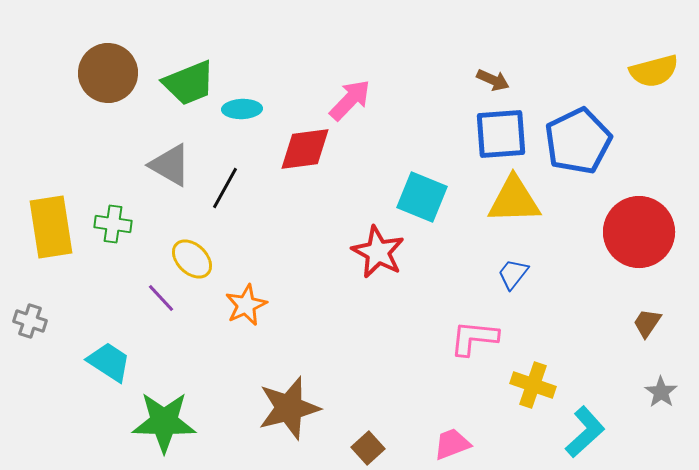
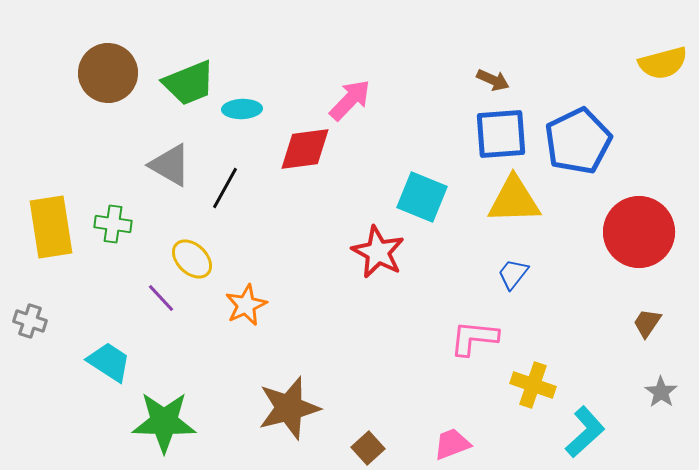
yellow semicircle: moved 9 px right, 8 px up
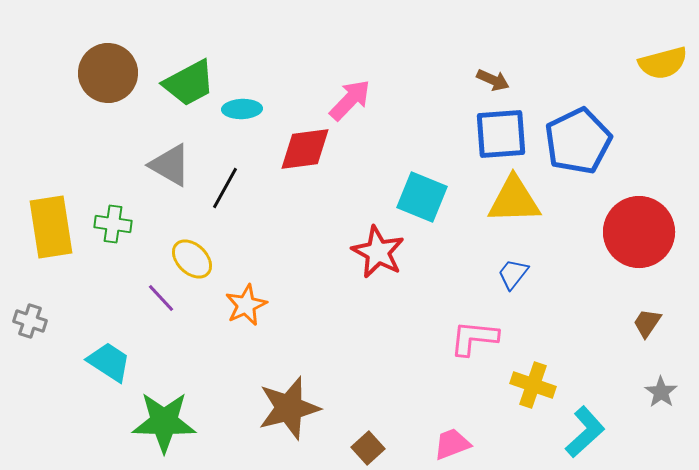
green trapezoid: rotated 6 degrees counterclockwise
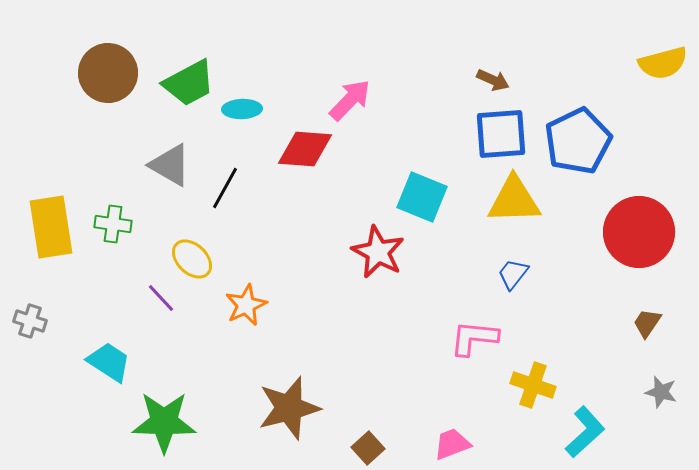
red diamond: rotated 12 degrees clockwise
gray star: rotated 20 degrees counterclockwise
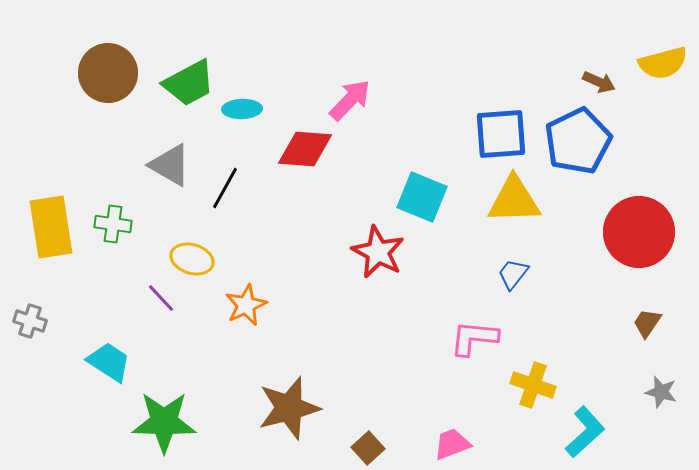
brown arrow: moved 106 px right, 2 px down
yellow ellipse: rotated 27 degrees counterclockwise
